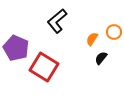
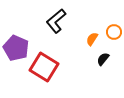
black L-shape: moved 1 px left
black semicircle: moved 2 px right, 1 px down
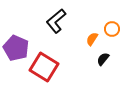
orange circle: moved 2 px left, 3 px up
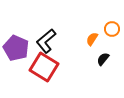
black L-shape: moved 10 px left, 20 px down
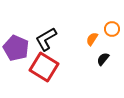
black L-shape: moved 2 px up; rotated 10 degrees clockwise
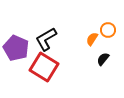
orange circle: moved 4 px left, 1 px down
